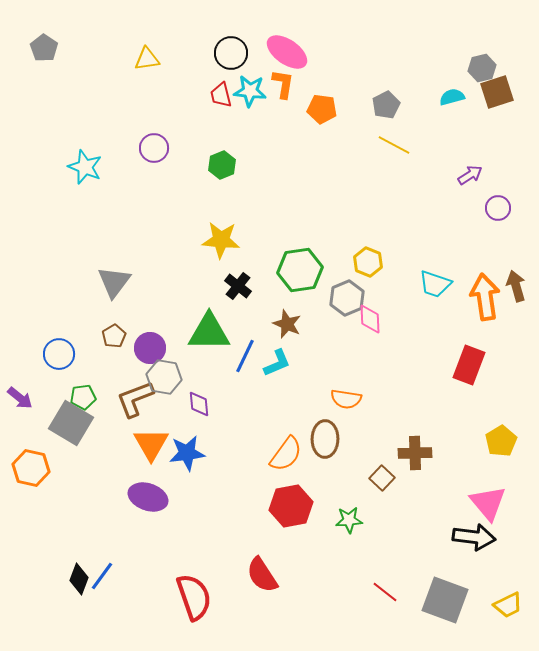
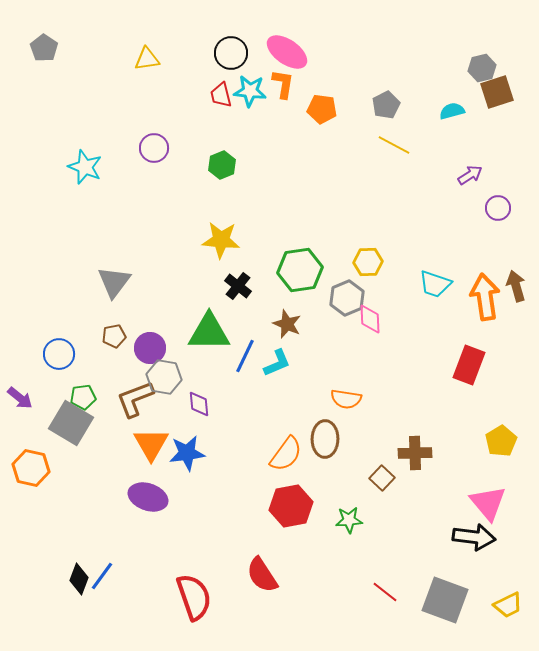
cyan semicircle at (452, 97): moved 14 px down
yellow hexagon at (368, 262): rotated 24 degrees counterclockwise
brown pentagon at (114, 336): rotated 20 degrees clockwise
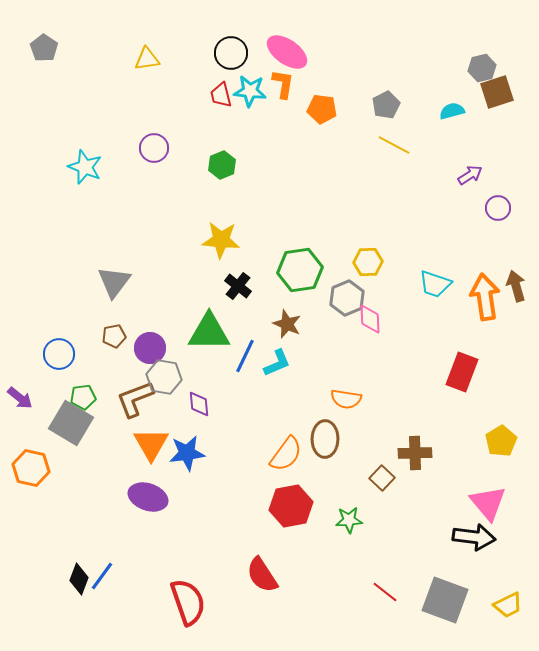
red rectangle at (469, 365): moved 7 px left, 7 px down
red semicircle at (194, 597): moved 6 px left, 5 px down
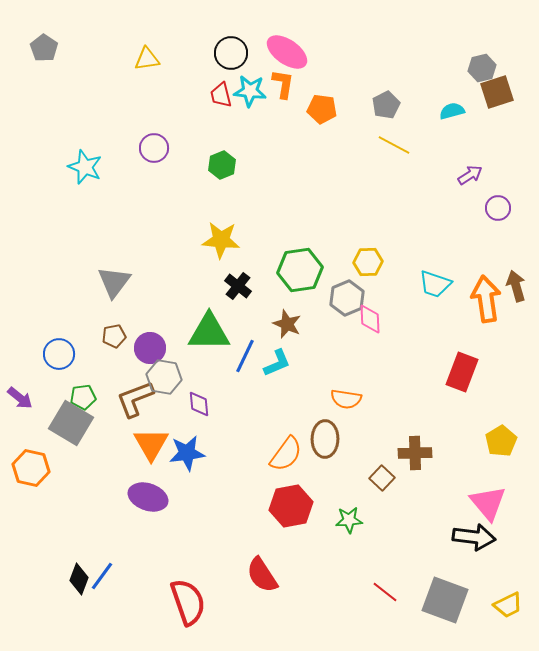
orange arrow at (485, 297): moved 1 px right, 2 px down
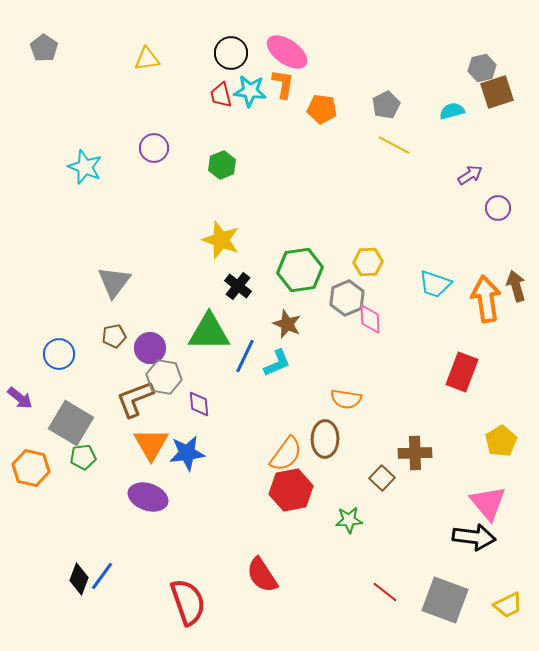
yellow star at (221, 240): rotated 15 degrees clockwise
green pentagon at (83, 397): moved 60 px down
red hexagon at (291, 506): moved 16 px up
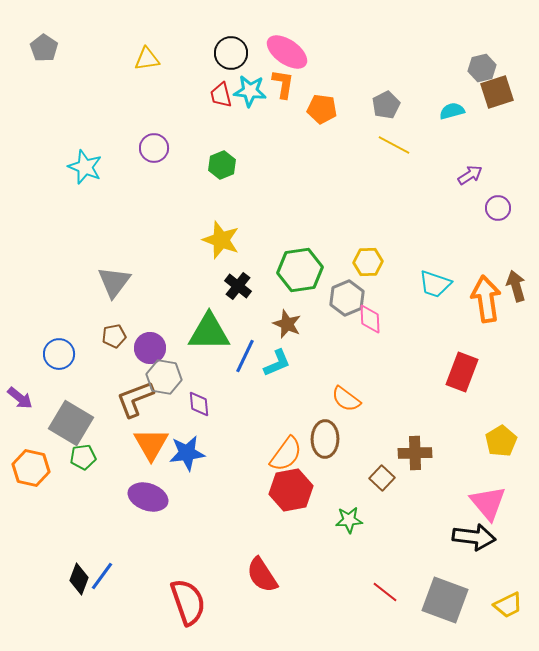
orange semicircle at (346, 399): rotated 28 degrees clockwise
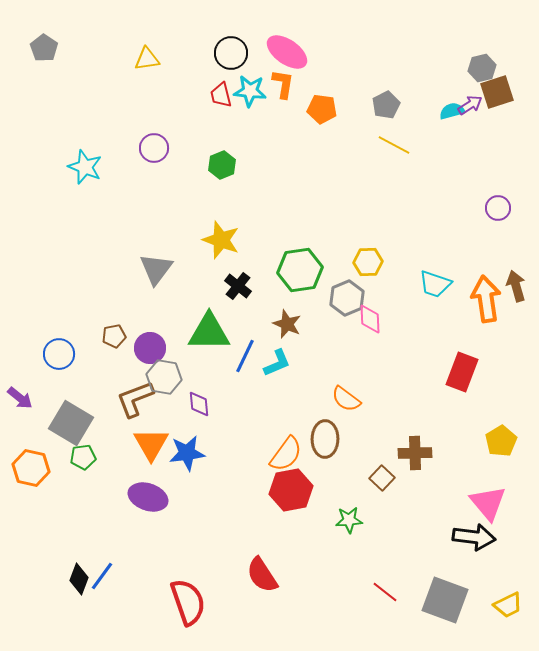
purple arrow at (470, 175): moved 70 px up
gray triangle at (114, 282): moved 42 px right, 13 px up
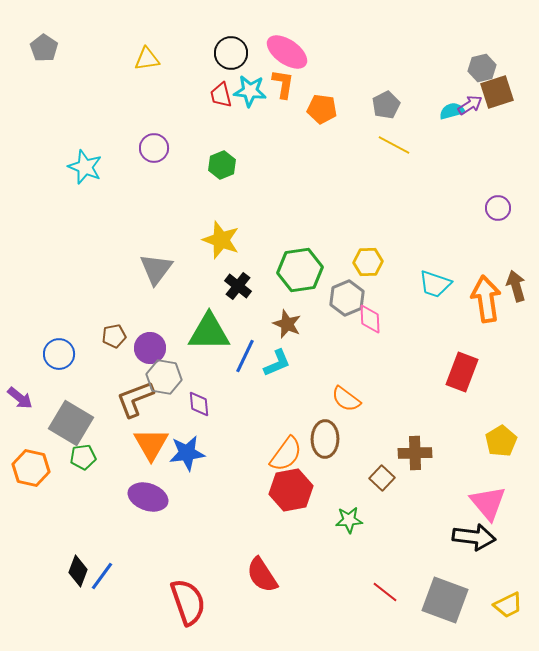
black diamond at (79, 579): moved 1 px left, 8 px up
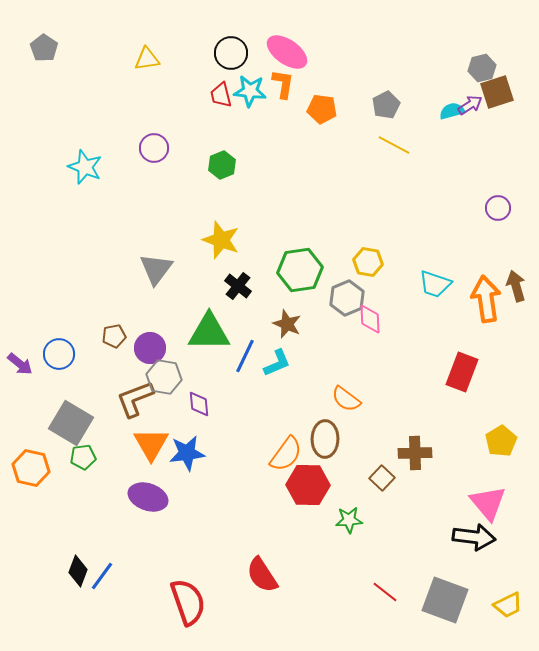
yellow hexagon at (368, 262): rotated 12 degrees clockwise
purple arrow at (20, 398): moved 34 px up
red hexagon at (291, 490): moved 17 px right, 5 px up; rotated 12 degrees clockwise
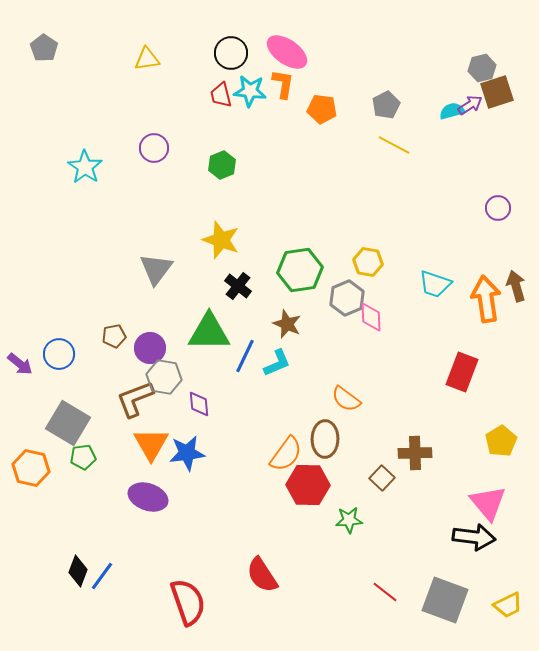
cyan star at (85, 167): rotated 12 degrees clockwise
pink diamond at (370, 319): moved 1 px right, 2 px up
gray square at (71, 423): moved 3 px left
